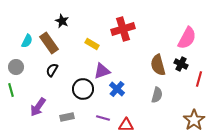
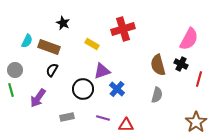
black star: moved 1 px right, 2 px down
pink semicircle: moved 2 px right, 1 px down
brown rectangle: moved 4 px down; rotated 35 degrees counterclockwise
gray circle: moved 1 px left, 3 px down
purple arrow: moved 9 px up
brown star: moved 2 px right, 2 px down
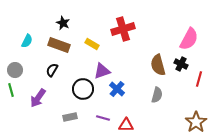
brown rectangle: moved 10 px right, 2 px up
gray rectangle: moved 3 px right
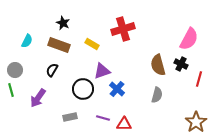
red triangle: moved 2 px left, 1 px up
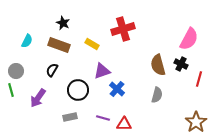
gray circle: moved 1 px right, 1 px down
black circle: moved 5 px left, 1 px down
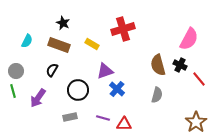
black cross: moved 1 px left, 1 px down
purple triangle: moved 3 px right
red line: rotated 56 degrees counterclockwise
green line: moved 2 px right, 1 px down
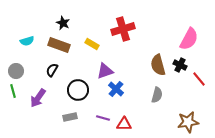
cyan semicircle: rotated 48 degrees clockwise
blue cross: moved 1 px left
brown star: moved 8 px left; rotated 25 degrees clockwise
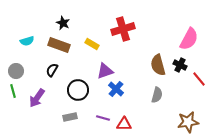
purple arrow: moved 1 px left
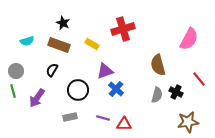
black cross: moved 4 px left, 27 px down
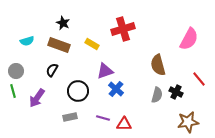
black circle: moved 1 px down
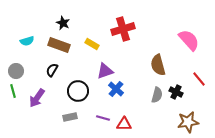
pink semicircle: moved 1 px down; rotated 70 degrees counterclockwise
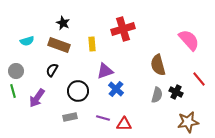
yellow rectangle: rotated 56 degrees clockwise
